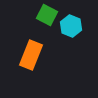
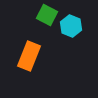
orange rectangle: moved 2 px left, 1 px down
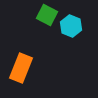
orange rectangle: moved 8 px left, 12 px down
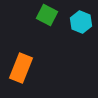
cyan hexagon: moved 10 px right, 4 px up
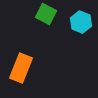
green square: moved 1 px left, 1 px up
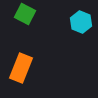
green square: moved 21 px left
